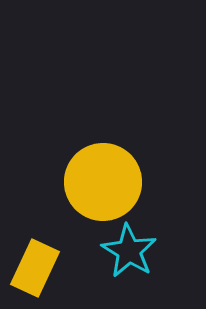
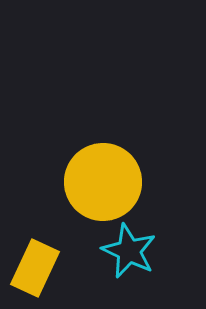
cyan star: rotated 6 degrees counterclockwise
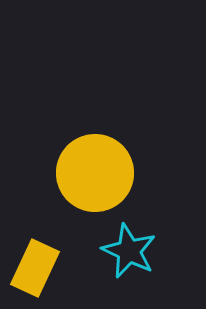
yellow circle: moved 8 px left, 9 px up
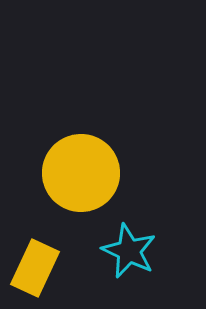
yellow circle: moved 14 px left
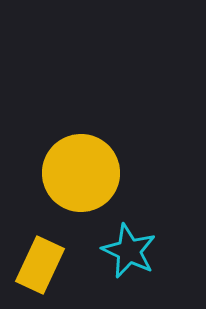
yellow rectangle: moved 5 px right, 3 px up
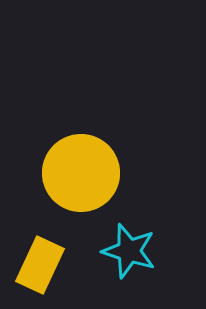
cyan star: rotated 8 degrees counterclockwise
